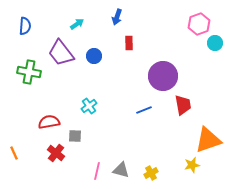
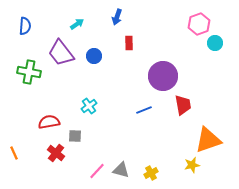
pink line: rotated 30 degrees clockwise
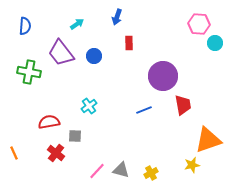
pink hexagon: rotated 25 degrees clockwise
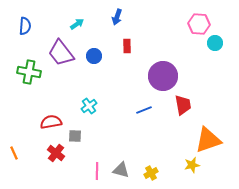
red rectangle: moved 2 px left, 3 px down
red semicircle: moved 2 px right
pink line: rotated 42 degrees counterclockwise
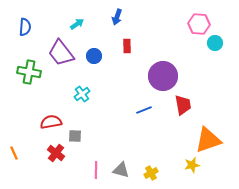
blue semicircle: moved 1 px down
cyan cross: moved 7 px left, 12 px up
pink line: moved 1 px left, 1 px up
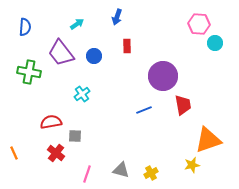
pink line: moved 9 px left, 4 px down; rotated 18 degrees clockwise
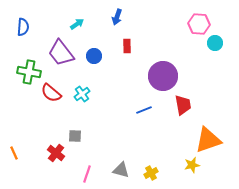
blue semicircle: moved 2 px left
red semicircle: moved 29 px up; rotated 130 degrees counterclockwise
